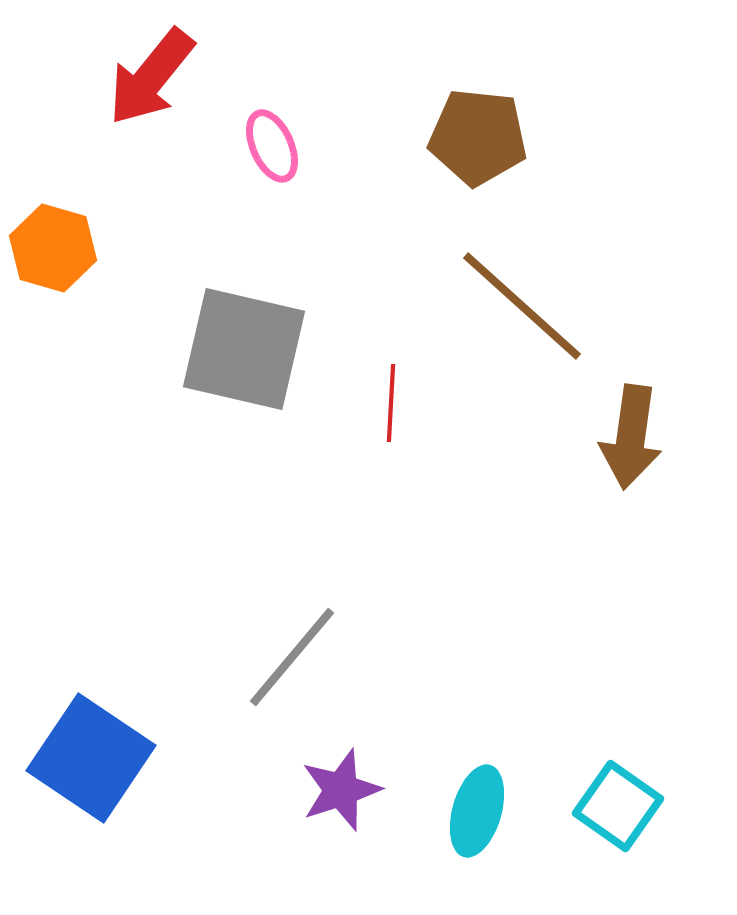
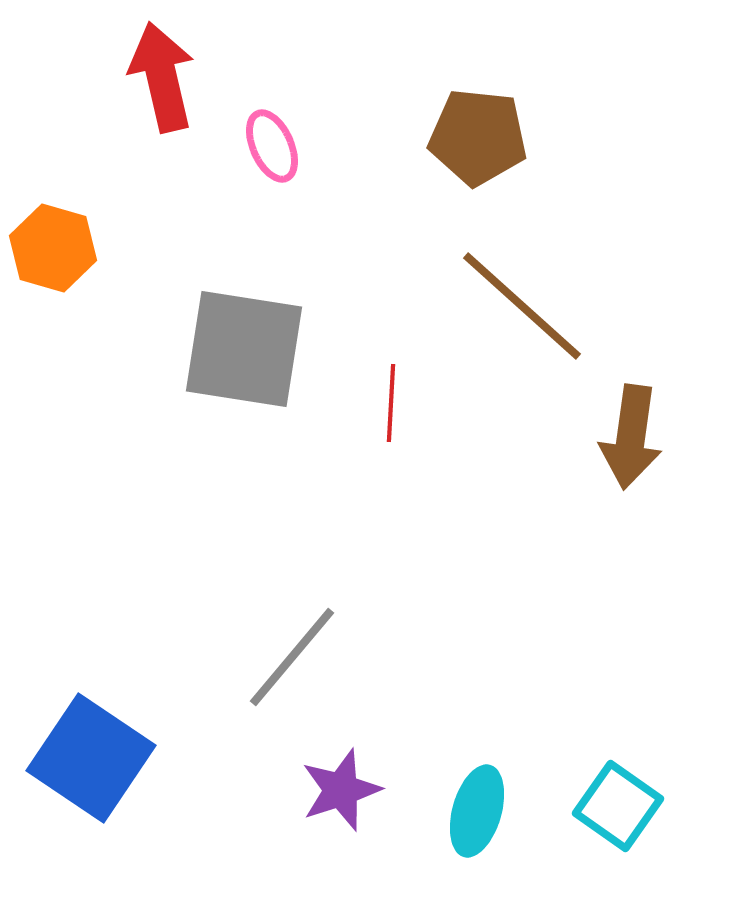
red arrow: moved 11 px right; rotated 128 degrees clockwise
gray square: rotated 4 degrees counterclockwise
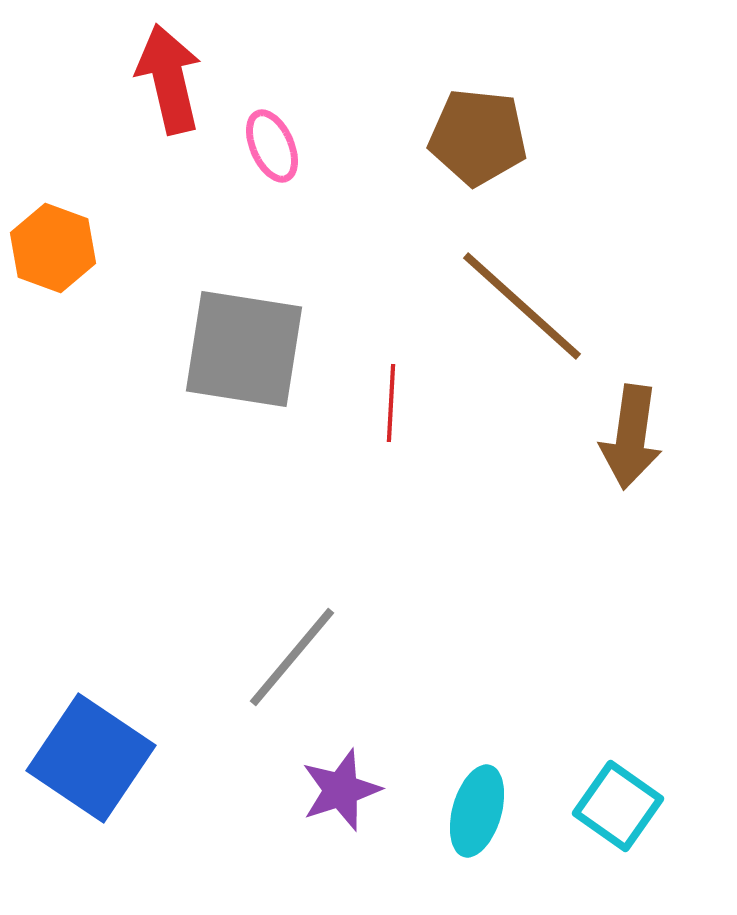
red arrow: moved 7 px right, 2 px down
orange hexagon: rotated 4 degrees clockwise
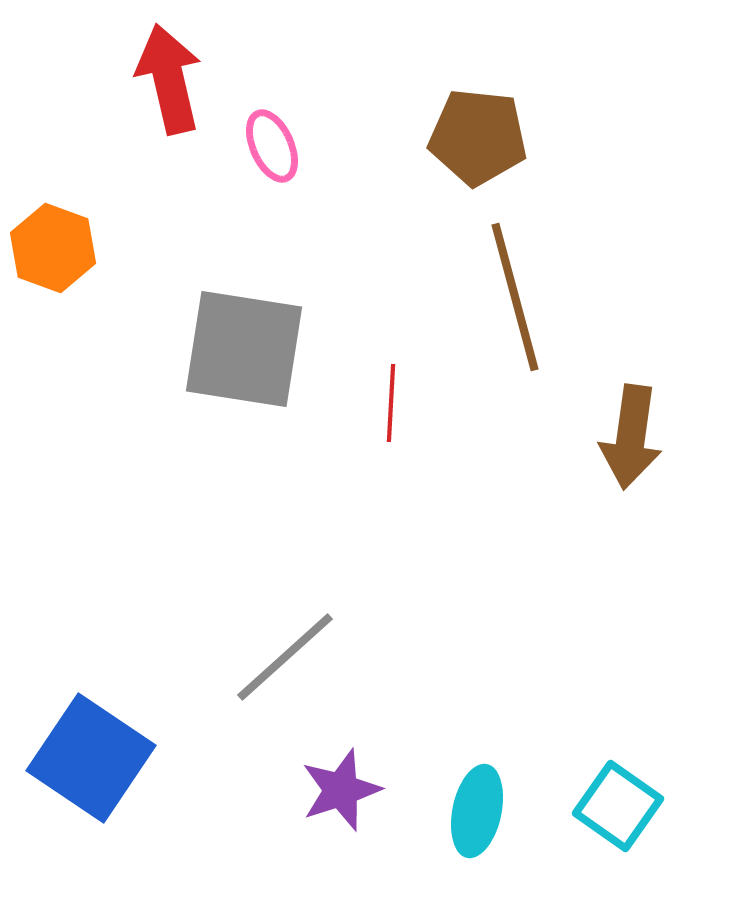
brown line: moved 7 px left, 9 px up; rotated 33 degrees clockwise
gray line: moved 7 px left; rotated 8 degrees clockwise
cyan ellipse: rotated 4 degrees counterclockwise
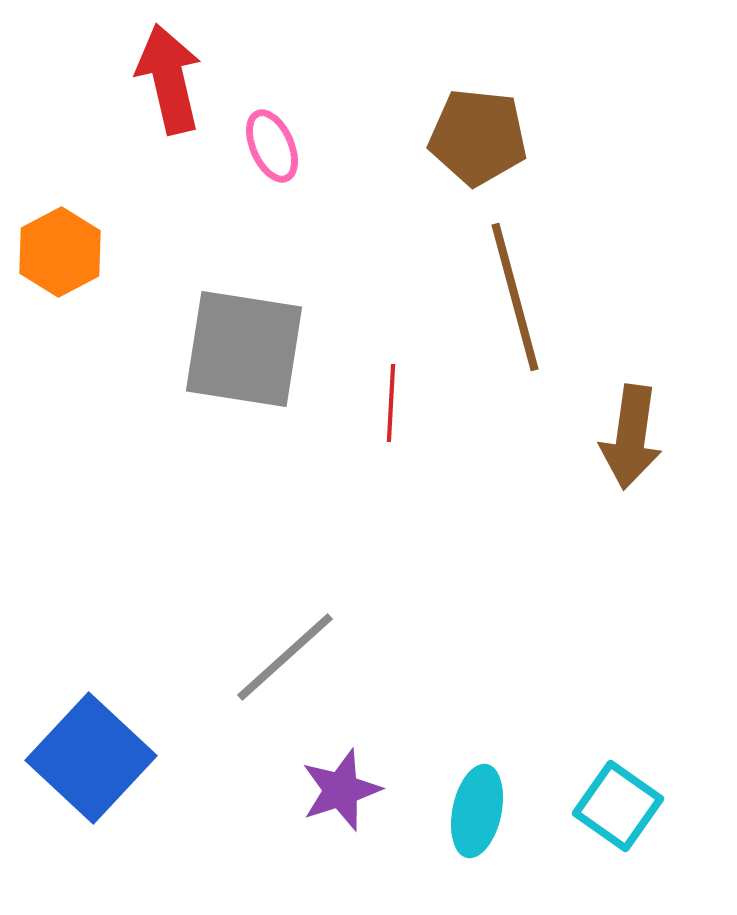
orange hexagon: moved 7 px right, 4 px down; rotated 12 degrees clockwise
blue square: rotated 9 degrees clockwise
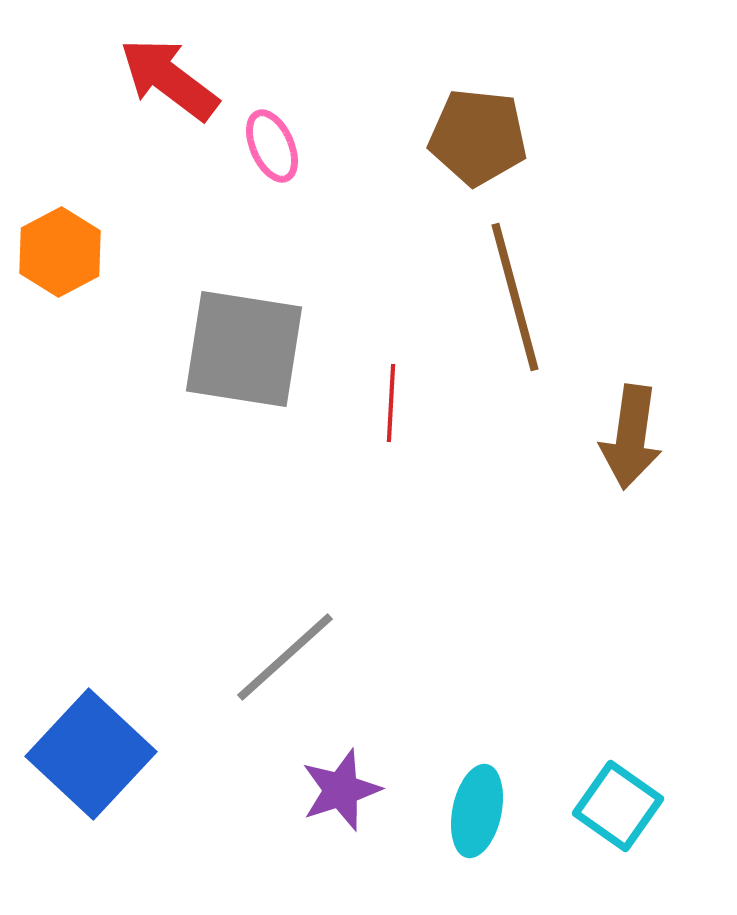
red arrow: rotated 40 degrees counterclockwise
blue square: moved 4 px up
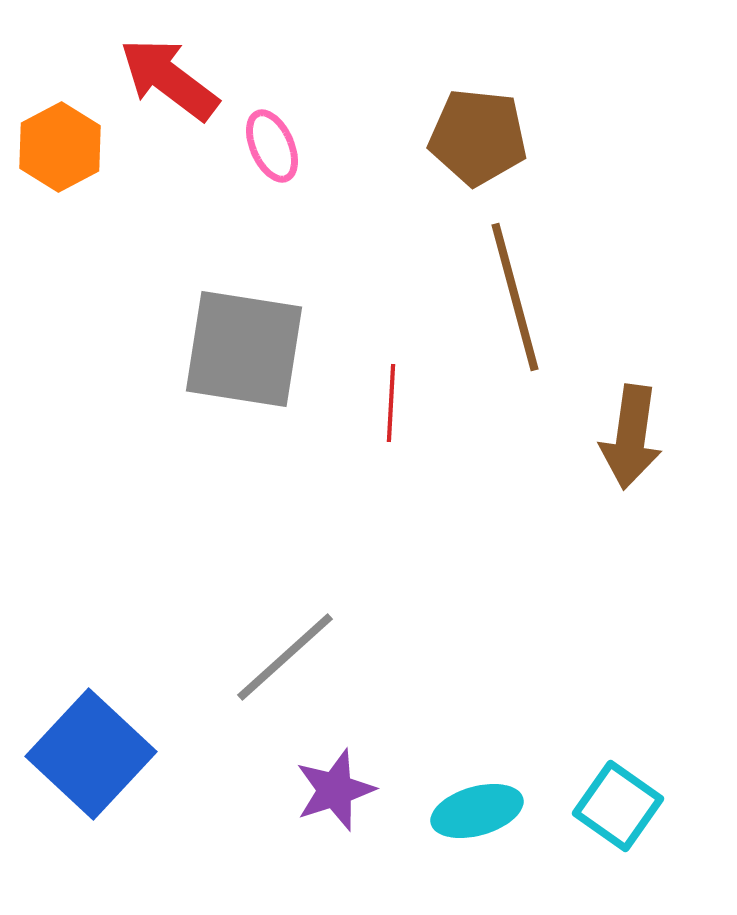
orange hexagon: moved 105 px up
purple star: moved 6 px left
cyan ellipse: rotated 62 degrees clockwise
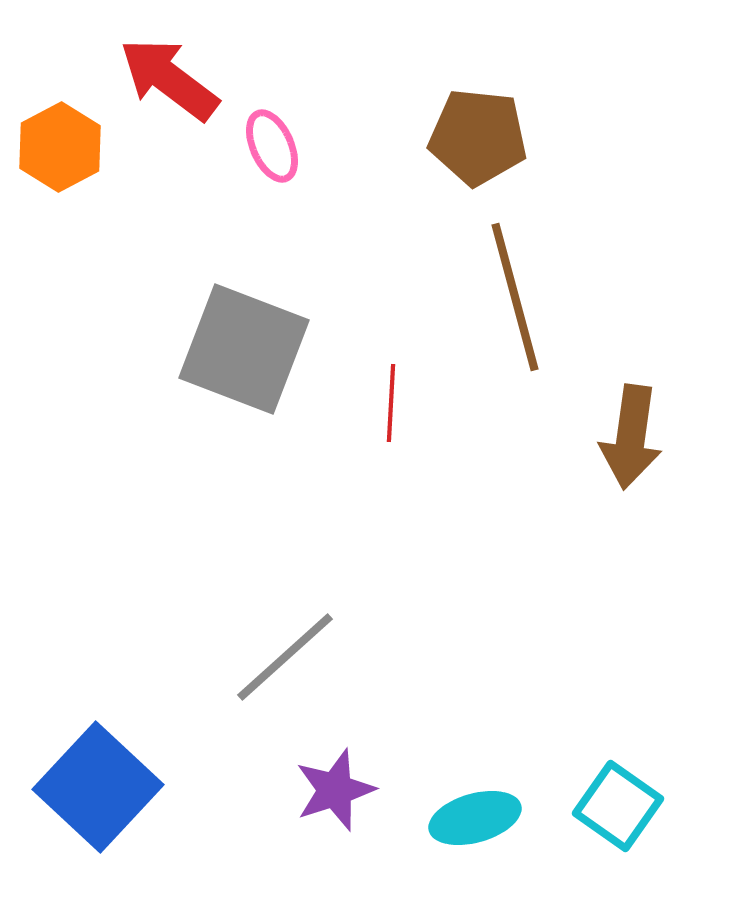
gray square: rotated 12 degrees clockwise
blue square: moved 7 px right, 33 px down
cyan ellipse: moved 2 px left, 7 px down
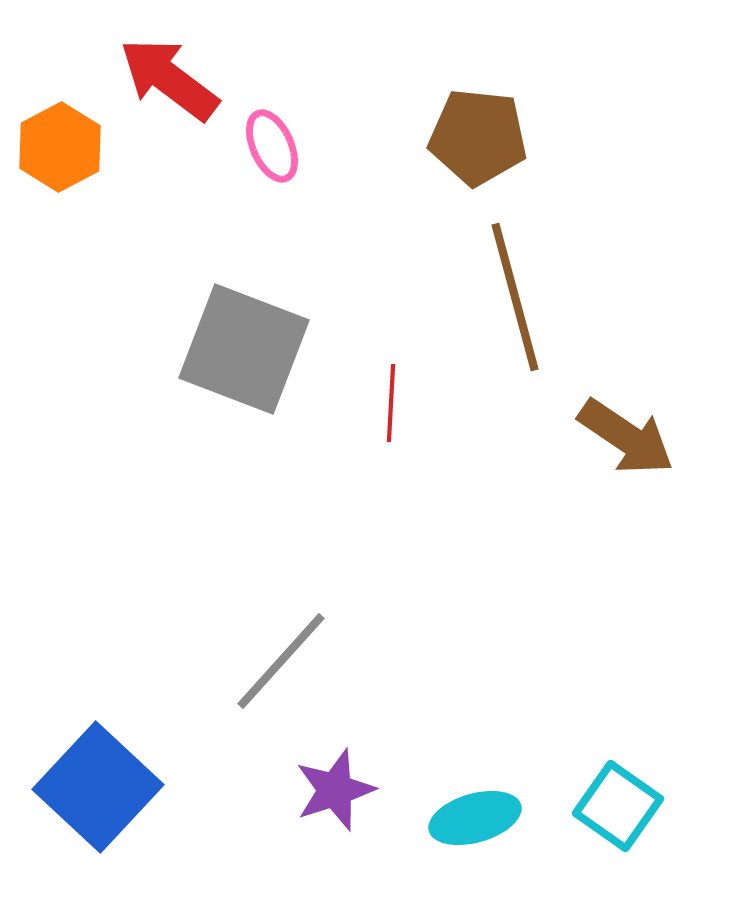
brown arrow: moved 5 px left; rotated 64 degrees counterclockwise
gray line: moved 4 px left, 4 px down; rotated 6 degrees counterclockwise
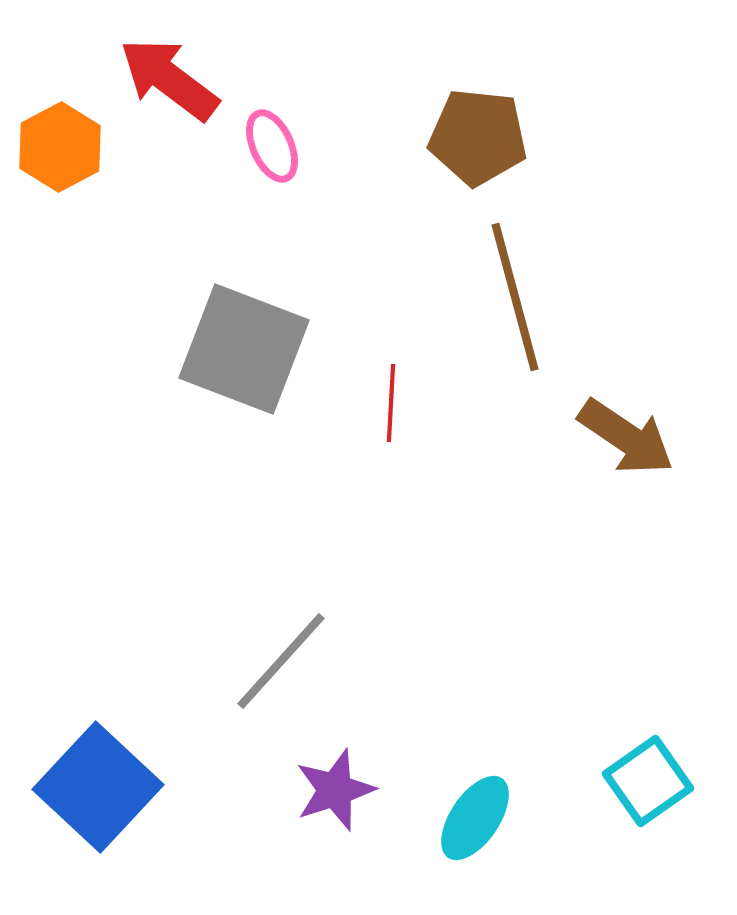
cyan square: moved 30 px right, 25 px up; rotated 20 degrees clockwise
cyan ellipse: rotated 40 degrees counterclockwise
